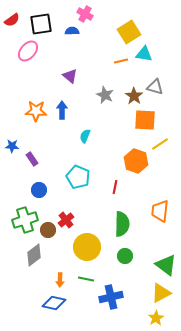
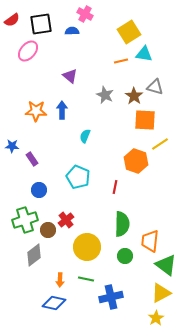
orange trapezoid: moved 10 px left, 30 px down
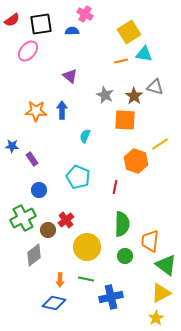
orange square: moved 20 px left
green cross: moved 2 px left, 2 px up; rotated 10 degrees counterclockwise
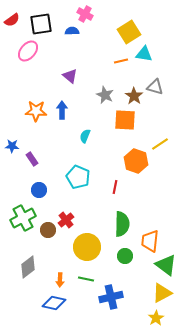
gray diamond: moved 6 px left, 12 px down
yellow triangle: moved 1 px right
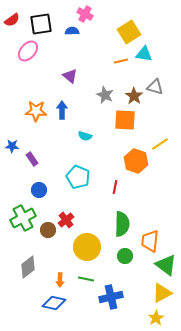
cyan semicircle: rotated 96 degrees counterclockwise
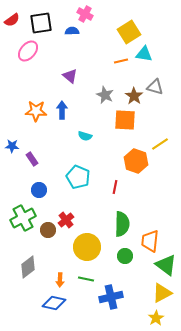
black square: moved 1 px up
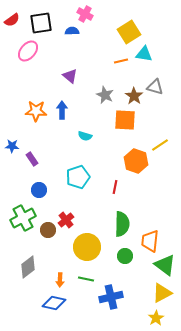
yellow line: moved 1 px down
cyan pentagon: rotated 30 degrees clockwise
green triangle: moved 1 px left
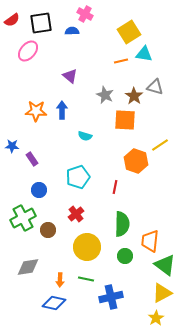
red cross: moved 10 px right, 6 px up
gray diamond: rotated 30 degrees clockwise
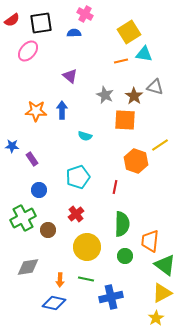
blue semicircle: moved 2 px right, 2 px down
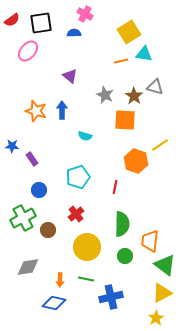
orange star: rotated 15 degrees clockwise
